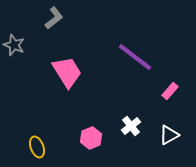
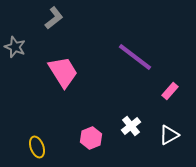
gray star: moved 1 px right, 2 px down
pink trapezoid: moved 4 px left
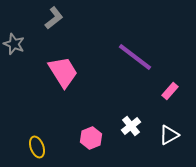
gray star: moved 1 px left, 3 px up
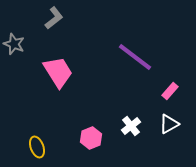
pink trapezoid: moved 5 px left
white triangle: moved 11 px up
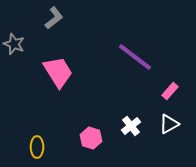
pink hexagon: rotated 20 degrees counterclockwise
yellow ellipse: rotated 20 degrees clockwise
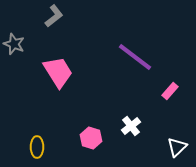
gray L-shape: moved 2 px up
white triangle: moved 8 px right, 23 px down; rotated 15 degrees counterclockwise
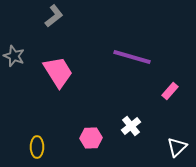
gray star: moved 12 px down
purple line: moved 3 px left; rotated 21 degrees counterclockwise
pink hexagon: rotated 20 degrees counterclockwise
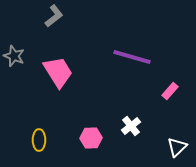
yellow ellipse: moved 2 px right, 7 px up
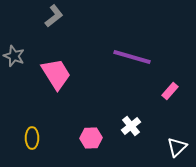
pink trapezoid: moved 2 px left, 2 px down
yellow ellipse: moved 7 px left, 2 px up
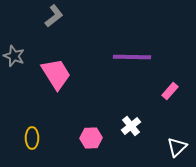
purple line: rotated 15 degrees counterclockwise
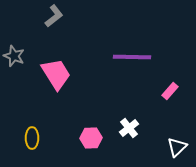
white cross: moved 2 px left, 2 px down
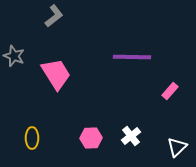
white cross: moved 2 px right, 8 px down
